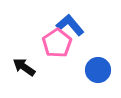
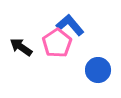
black arrow: moved 3 px left, 20 px up
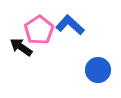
blue L-shape: rotated 8 degrees counterclockwise
pink pentagon: moved 18 px left, 13 px up
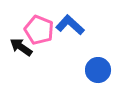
pink pentagon: rotated 16 degrees counterclockwise
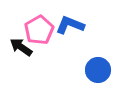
blue L-shape: rotated 20 degrees counterclockwise
pink pentagon: rotated 20 degrees clockwise
